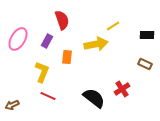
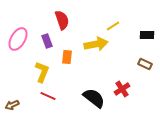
purple rectangle: rotated 48 degrees counterclockwise
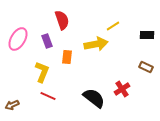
brown rectangle: moved 1 px right, 3 px down
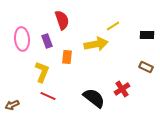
pink ellipse: moved 4 px right; rotated 35 degrees counterclockwise
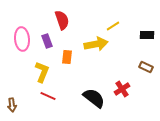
brown arrow: rotated 72 degrees counterclockwise
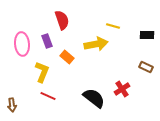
yellow line: rotated 48 degrees clockwise
pink ellipse: moved 5 px down
orange rectangle: rotated 56 degrees counterclockwise
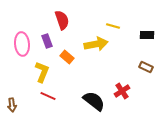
red cross: moved 2 px down
black semicircle: moved 3 px down
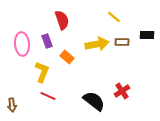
yellow line: moved 1 px right, 9 px up; rotated 24 degrees clockwise
yellow arrow: moved 1 px right
brown rectangle: moved 24 px left, 25 px up; rotated 24 degrees counterclockwise
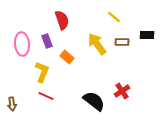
yellow arrow: rotated 115 degrees counterclockwise
red line: moved 2 px left
brown arrow: moved 1 px up
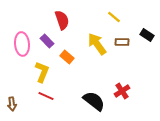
black rectangle: rotated 32 degrees clockwise
purple rectangle: rotated 24 degrees counterclockwise
